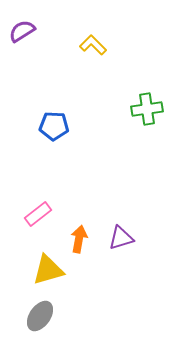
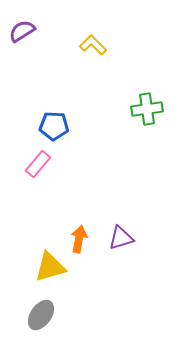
pink rectangle: moved 50 px up; rotated 12 degrees counterclockwise
yellow triangle: moved 2 px right, 3 px up
gray ellipse: moved 1 px right, 1 px up
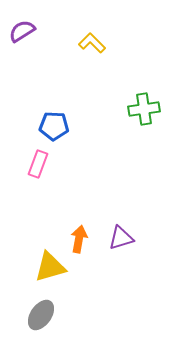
yellow L-shape: moved 1 px left, 2 px up
green cross: moved 3 px left
pink rectangle: rotated 20 degrees counterclockwise
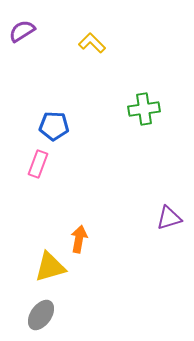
purple triangle: moved 48 px right, 20 px up
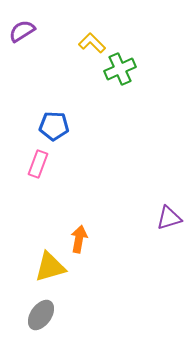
green cross: moved 24 px left, 40 px up; rotated 16 degrees counterclockwise
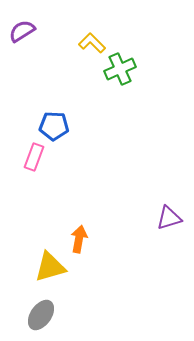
pink rectangle: moved 4 px left, 7 px up
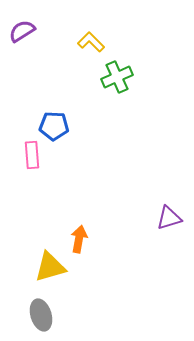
yellow L-shape: moved 1 px left, 1 px up
green cross: moved 3 px left, 8 px down
pink rectangle: moved 2 px left, 2 px up; rotated 24 degrees counterclockwise
gray ellipse: rotated 52 degrees counterclockwise
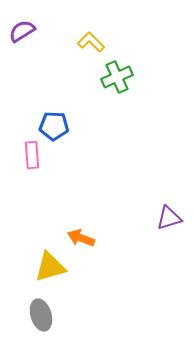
orange arrow: moved 2 px right, 1 px up; rotated 80 degrees counterclockwise
